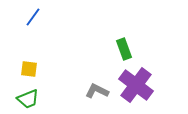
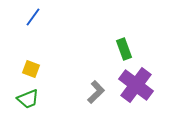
yellow square: moved 2 px right; rotated 12 degrees clockwise
gray L-shape: moved 1 px left, 1 px down; rotated 110 degrees clockwise
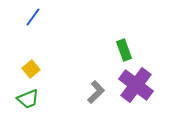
green rectangle: moved 1 px down
yellow square: rotated 30 degrees clockwise
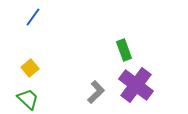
yellow square: moved 1 px left, 1 px up
green trapezoid: rotated 115 degrees counterclockwise
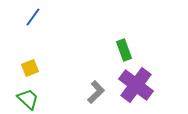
yellow square: rotated 18 degrees clockwise
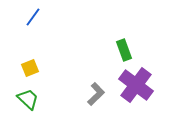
gray L-shape: moved 2 px down
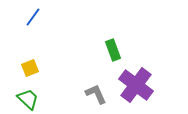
green rectangle: moved 11 px left
gray L-shape: rotated 70 degrees counterclockwise
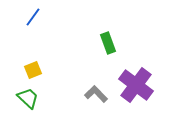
green rectangle: moved 5 px left, 7 px up
yellow square: moved 3 px right, 2 px down
gray L-shape: rotated 20 degrees counterclockwise
green trapezoid: moved 1 px up
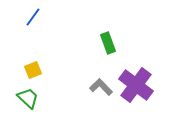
gray L-shape: moved 5 px right, 7 px up
